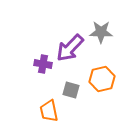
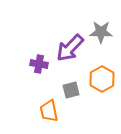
purple cross: moved 4 px left
orange hexagon: rotated 15 degrees counterclockwise
gray square: rotated 30 degrees counterclockwise
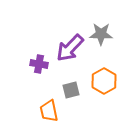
gray star: moved 2 px down
orange hexagon: moved 2 px right, 2 px down
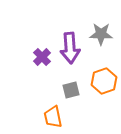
purple arrow: rotated 48 degrees counterclockwise
purple cross: moved 3 px right, 7 px up; rotated 36 degrees clockwise
orange hexagon: rotated 10 degrees clockwise
orange trapezoid: moved 4 px right, 6 px down
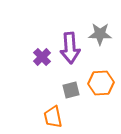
gray star: moved 1 px left
orange hexagon: moved 3 px left, 2 px down; rotated 15 degrees clockwise
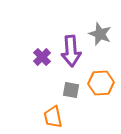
gray star: rotated 20 degrees clockwise
purple arrow: moved 1 px right, 3 px down
gray square: rotated 24 degrees clockwise
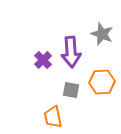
gray star: moved 2 px right
purple arrow: moved 1 px down
purple cross: moved 1 px right, 3 px down
orange hexagon: moved 1 px right, 1 px up
